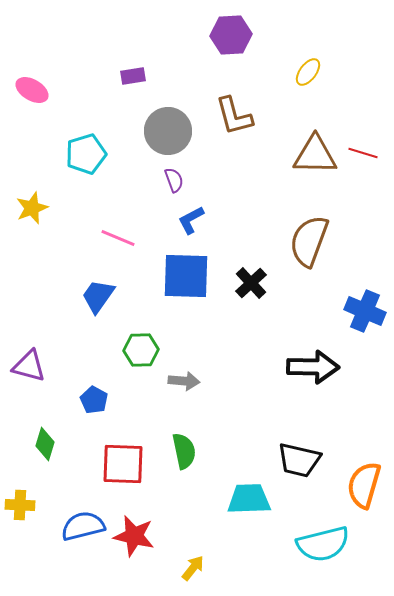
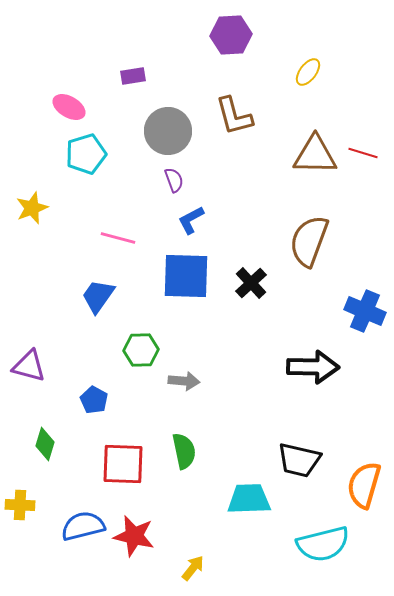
pink ellipse: moved 37 px right, 17 px down
pink line: rotated 8 degrees counterclockwise
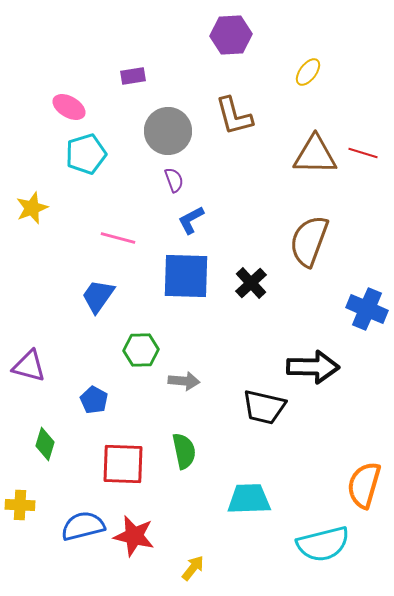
blue cross: moved 2 px right, 2 px up
black trapezoid: moved 35 px left, 53 px up
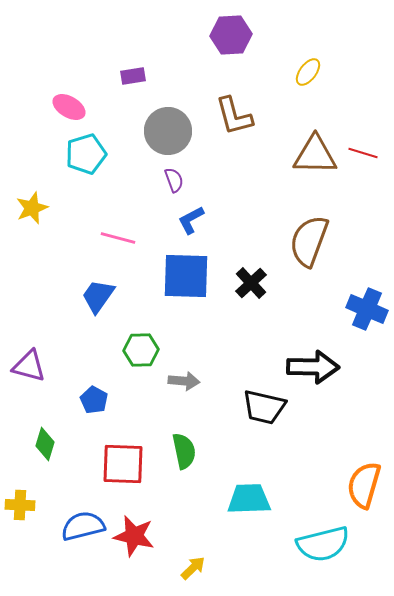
yellow arrow: rotated 8 degrees clockwise
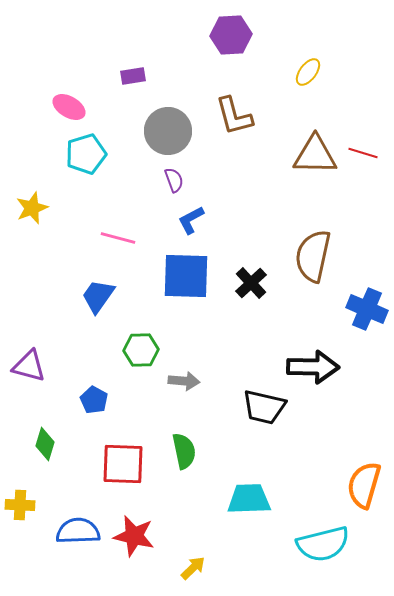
brown semicircle: moved 4 px right, 15 px down; rotated 8 degrees counterclockwise
blue semicircle: moved 5 px left, 5 px down; rotated 12 degrees clockwise
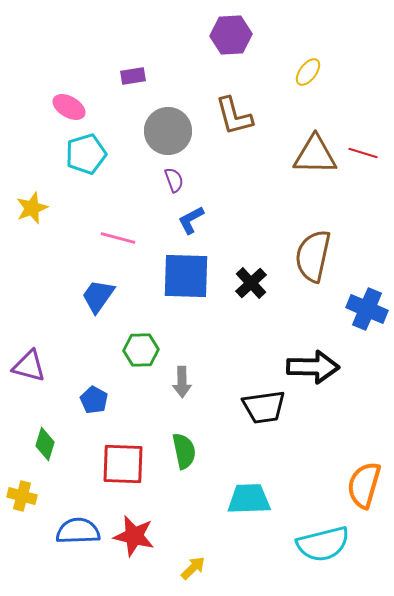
gray arrow: moved 2 px left, 1 px down; rotated 84 degrees clockwise
black trapezoid: rotated 21 degrees counterclockwise
yellow cross: moved 2 px right, 9 px up; rotated 12 degrees clockwise
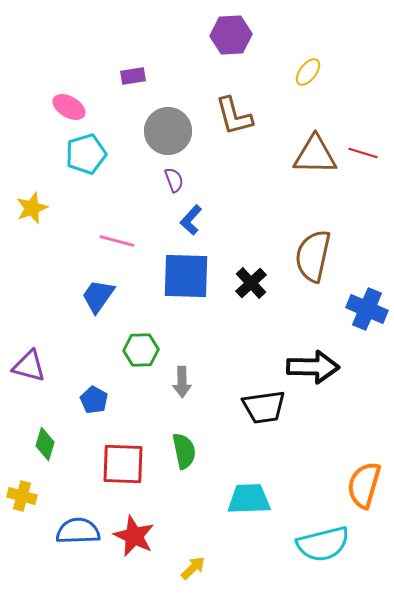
blue L-shape: rotated 20 degrees counterclockwise
pink line: moved 1 px left, 3 px down
red star: rotated 12 degrees clockwise
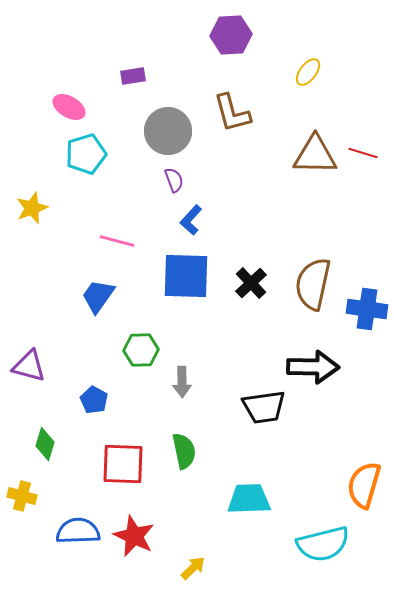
brown L-shape: moved 2 px left, 3 px up
brown semicircle: moved 28 px down
blue cross: rotated 15 degrees counterclockwise
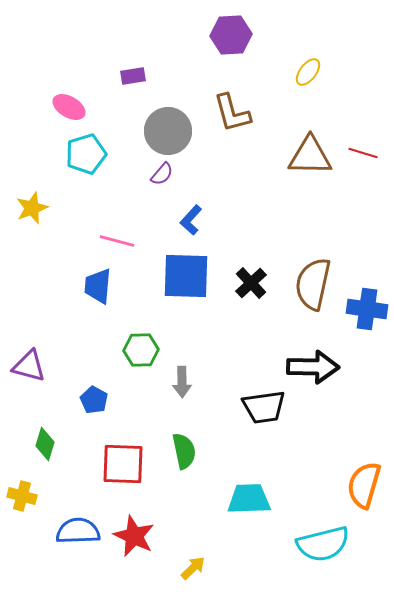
brown triangle: moved 5 px left, 1 px down
purple semicircle: moved 12 px left, 6 px up; rotated 60 degrees clockwise
blue trapezoid: moved 10 px up; rotated 30 degrees counterclockwise
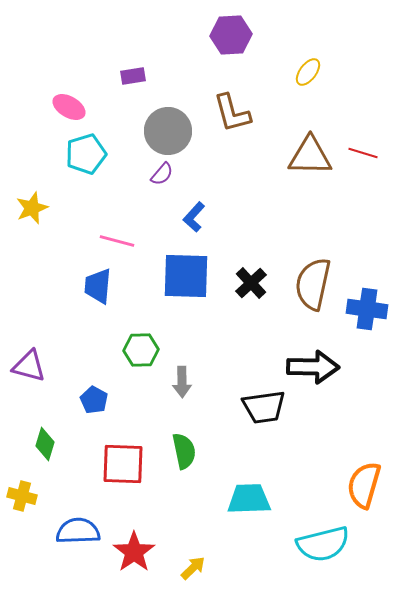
blue L-shape: moved 3 px right, 3 px up
red star: moved 16 px down; rotated 12 degrees clockwise
